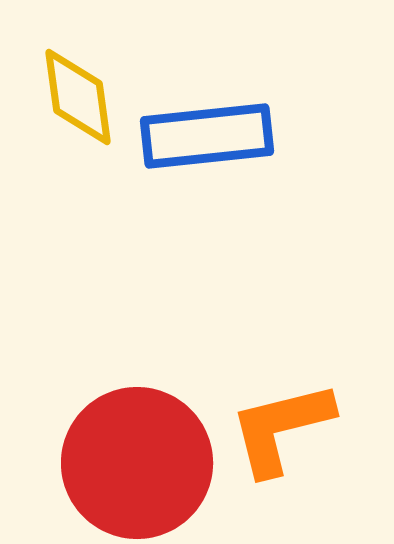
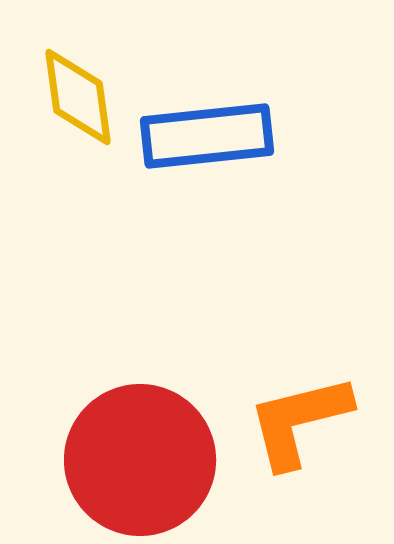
orange L-shape: moved 18 px right, 7 px up
red circle: moved 3 px right, 3 px up
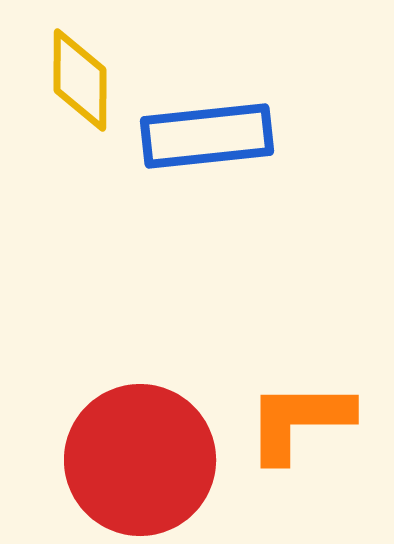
yellow diamond: moved 2 px right, 17 px up; rotated 8 degrees clockwise
orange L-shape: rotated 14 degrees clockwise
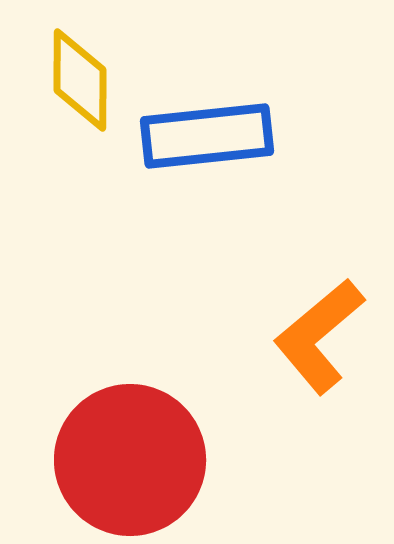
orange L-shape: moved 20 px right, 85 px up; rotated 40 degrees counterclockwise
red circle: moved 10 px left
